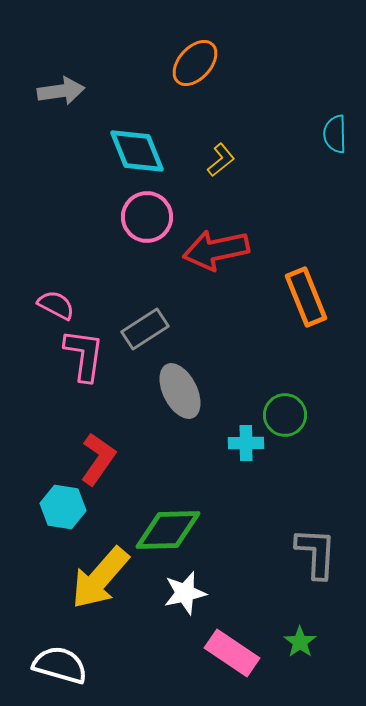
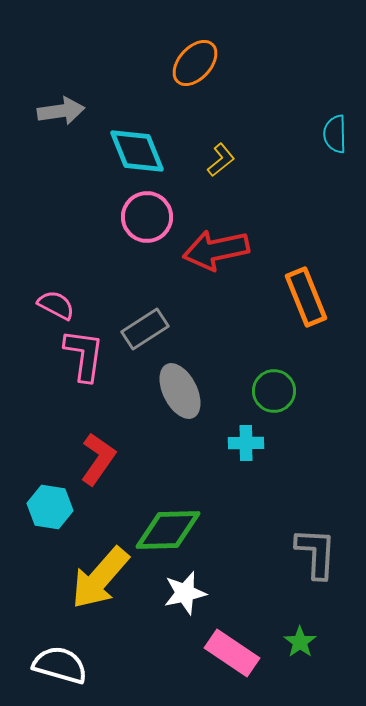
gray arrow: moved 20 px down
green circle: moved 11 px left, 24 px up
cyan hexagon: moved 13 px left
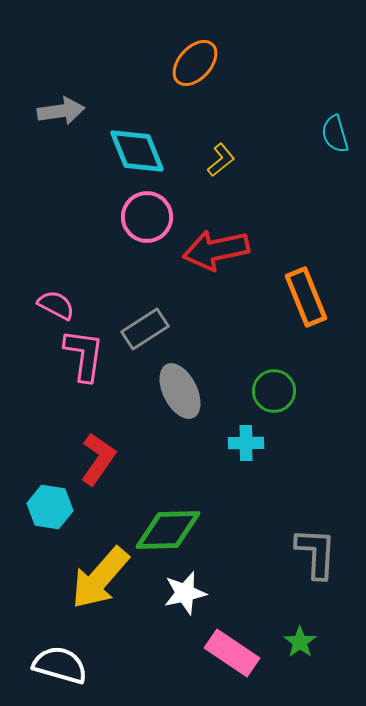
cyan semicircle: rotated 15 degrees counterclockwise
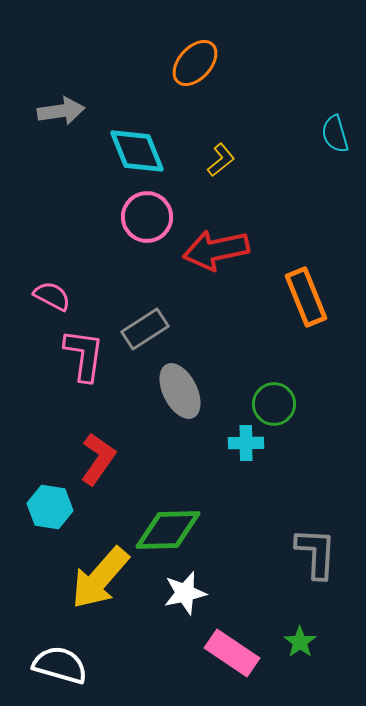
pink semicircle: moved 4 px left, 9 px up
green circle: moved 13 px down
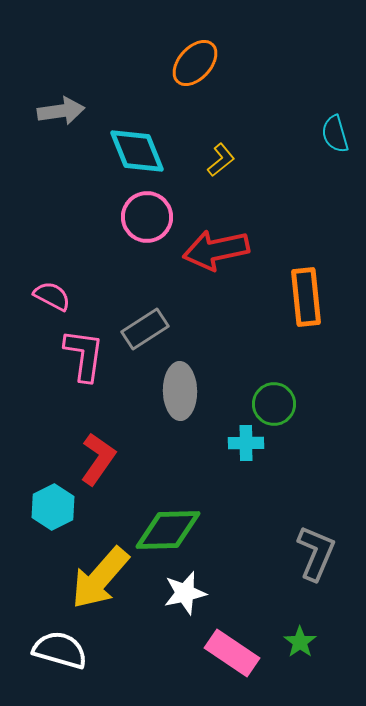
orange rectangle: rotated 16 degrees clockwise
gray ellipse: rotated 26 degrees clockwise
cyan hexagon: moved 3 px right; rotated 24 degrees clockwise
gray L-shape: rotated 20 degrees clockwise
white semicircle: moved 15 px up
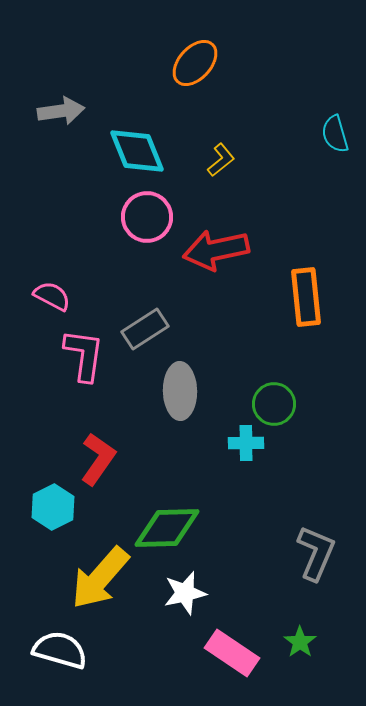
green diamond: moved 1 px left, 2 px up
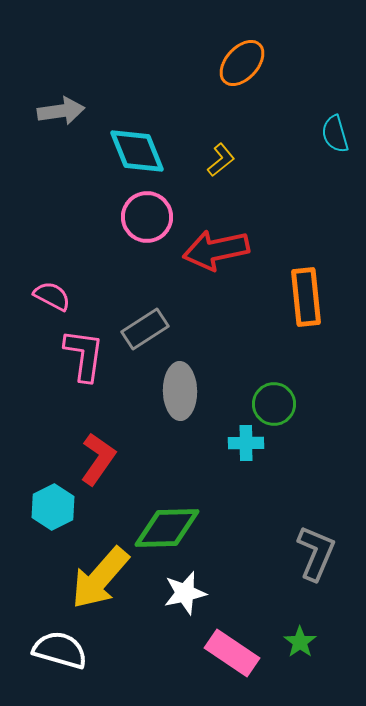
orange ellipse: moved 47 px right
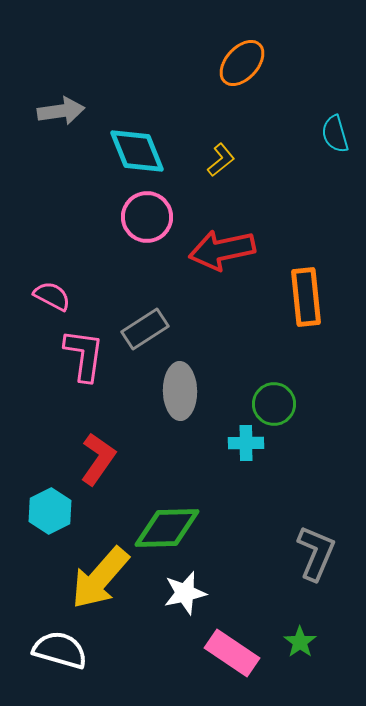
red arrow: moved 6 px right
cyan hexagon: moved 3 px left, 4 px down
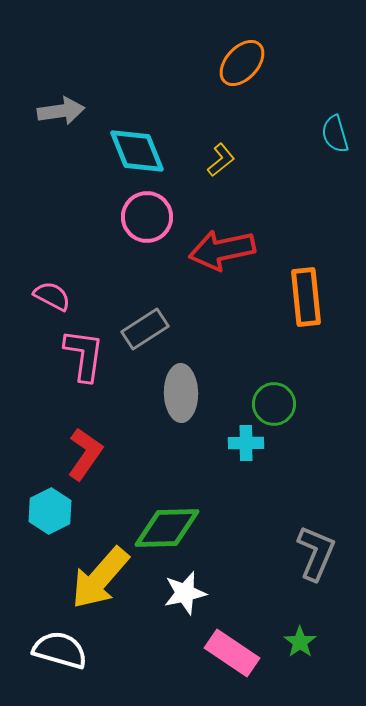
gray ellipse: moved 1 px right, 2 px down
red L-shape: moved 13 px left, 5 px up
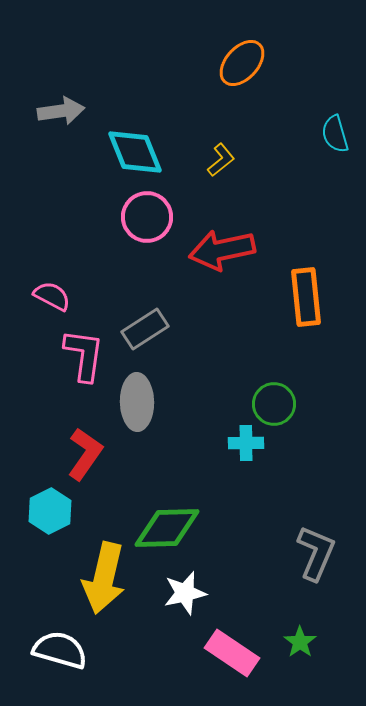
cyan diamond: moved 2 px left, 1 px down
gray ellipse: moved 44 px left, 9 px down
yellow arrow: moved 4 px right; rotated 28 degrees counterclockwise
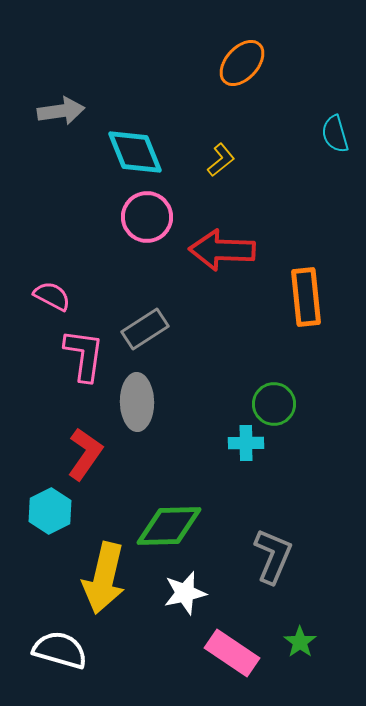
red arrow: rotated 14 degrees clockwise
green diamond: moved 2 px right, 2 px up
gray L-shape: moved 43 px left, 3 px down
